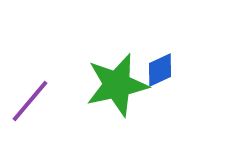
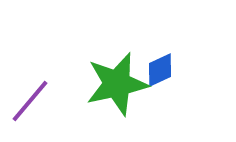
green star: moved 1 px up
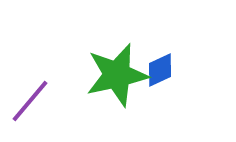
green star: moved 9 px up
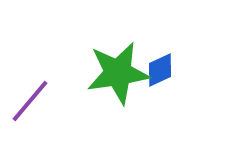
green star: moved 1 px right, 2 px up; rotated 4 degrees clockwise
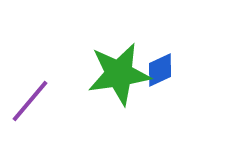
green star: moved 1 px right, 1 px down
